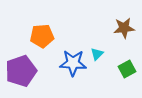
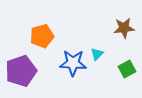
orange pentagon: rotated 10 degrees counterclockwise
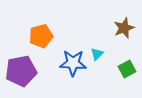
brown star: rotated 15 degrees counterclockwise
orange pentagon: moved 1 px left
purple pentagon: rotated 8 degrees clockwise
